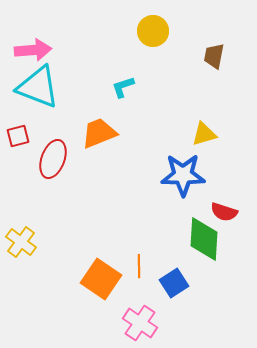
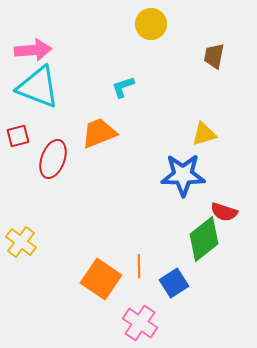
yellow circle: moved 2 px left, 7 px up
green diamond: rotated 48 degrees clockwise
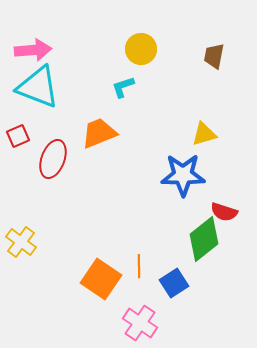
yellow circle: moved 10 px left, 25 px down
red square: rotated 10 degrees counterclockwise
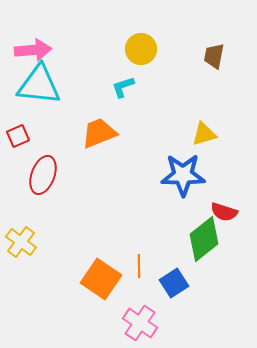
cyan triangle: moved 1 px right, 2 px up; rotated 15 degrees counterclockwise
red ellipse: moved 10 px left, 16 px down
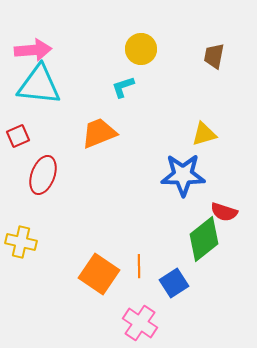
yellow cross: rotated 24 degrees counterclockwise
orange square: moved 2 px left, 5 px up
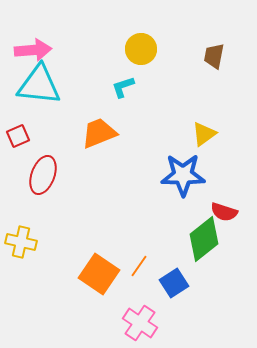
yellow triangle: rotated 20 degrees counterclockwise
orange line: rotated 35 degrees clockwise
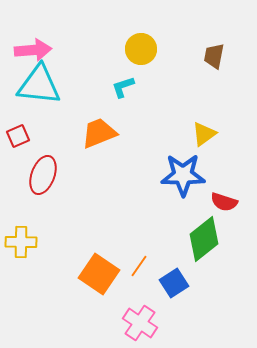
red semicircle: moved 10 px up
yellow cross: rotated 12 degrees counterclockwise
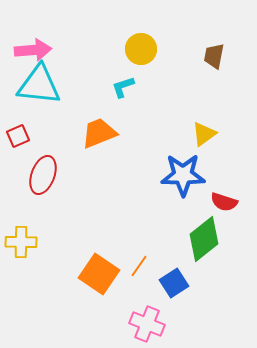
pink cross: moved 7 px right, 1 px down; rotated 12 degrees counterclockwise
